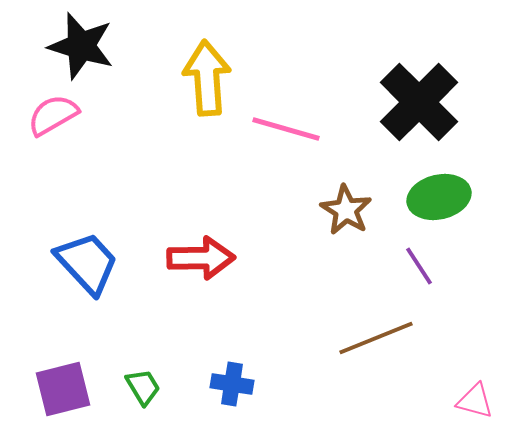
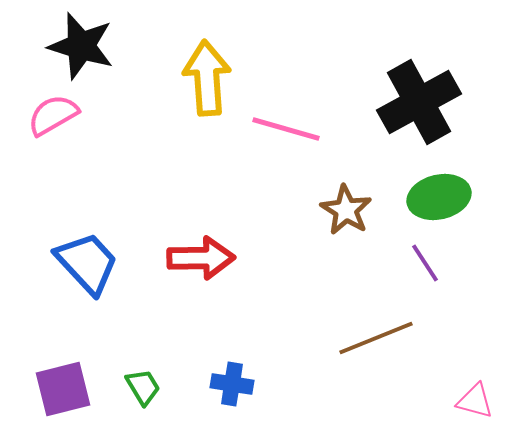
black cross: rotated 16 degrees clockwise
purple line: moved 6 px right, 3 px up
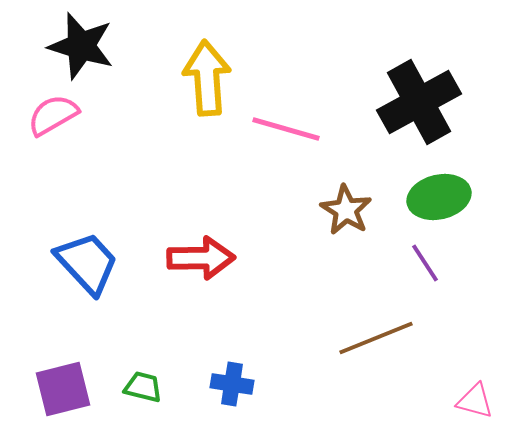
green trapezoid: rotated 45 degrees counterclockwise
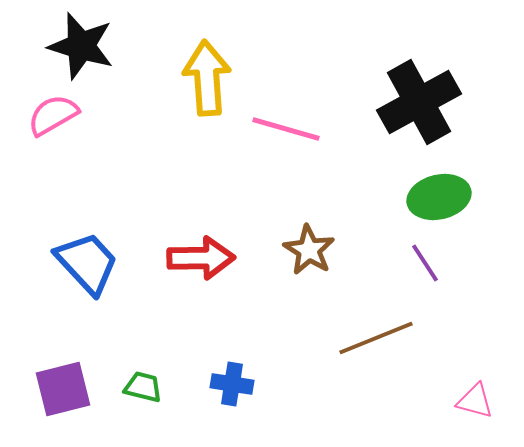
brown star: moved 37 px left, 40 px down
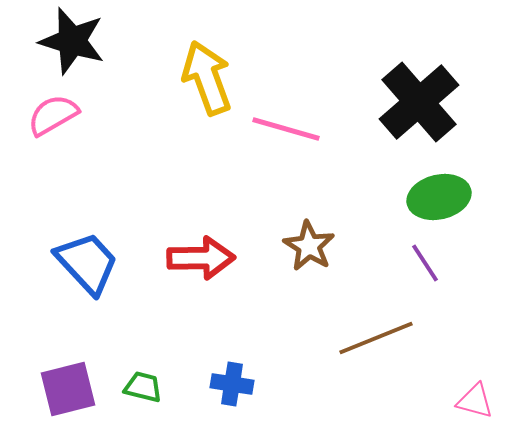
black star: moved 9 px left, 5 px up
yellow arrow: rotated 16 degrees counterclockwise
black cross: rotated 12 degrees counterclockwise
brown star: moved 4 px up
purple square: moved 5 px right
